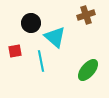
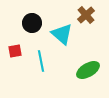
brown cross: rotated 24 degrees counterclockwise
black circle: moved 1 px right
cyan triangle: moved 7 px right, 3 px up
green ellipse: rotated 20 degrees clockwise
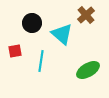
cyan line: rotated 20 degrees clockwise
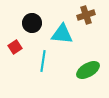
brown cross: rotated 24 degrees clockwise
cyan triangle: rotated 35 degrees counterclockwise
red square: moved 4 px up; rotated 24 degrees counterclockwise
cyan line: moved 2 px right
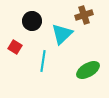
brown cross: moved 2 px left
black circle: moved 2 px up
cyan triangle: rotated 50 degrees counterclockwise
red square: rotated 24 degrees counterclockwise
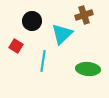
red square: moved 1 px right, 1 px up
green ellipse: moved 1 px up; rotated 35 degrees clockwise
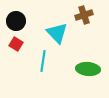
black circle: moved 16 px left
cyan triangle: moved 5 px left, 1 px up; rotated 30 degrees counterclockwise
red square: moved 2 px up
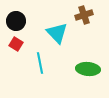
cyan line: moved 3 px left, 2 px down; rotated 20 degrees counterclockwise
